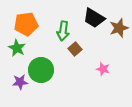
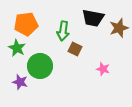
black trapezoid: moved 1 px left; rotated 20 degrees counterclockwise
brown square: rotated 24 degrees counterclockwise
green circle: moved 1 px left, 4 px up
purple star: rotated 21 degrees clockwise
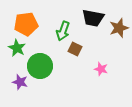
green arrow: rotated 12 degrees clockwise
pink star: moved 2 px left
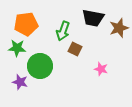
green star: rotated 24 degrees counterclockwise
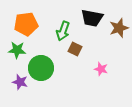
black trapezoid: moved 1 px left
green star: moved 2 px down
green circle: moved 1 px right, 2 px down
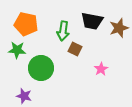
black trapezoid: moved 3 px down
orange pentagon: rotated 20 degrees clockwise
green arrow: rotated 12 degrees counterclockwise
pink star: rotated 24 degrees clockwise
purple star: moved 4 px right, 14 px down
